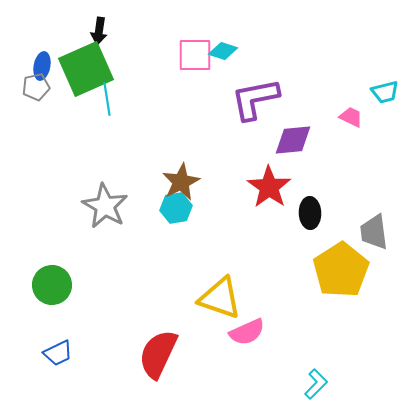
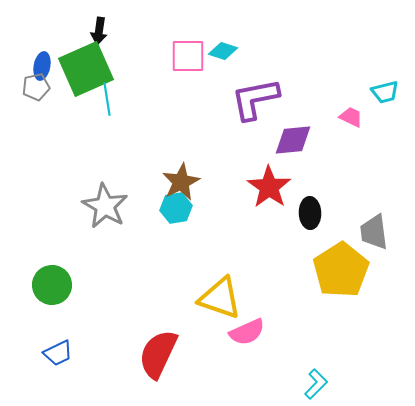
pink square: moved 7 px left, 1 px down
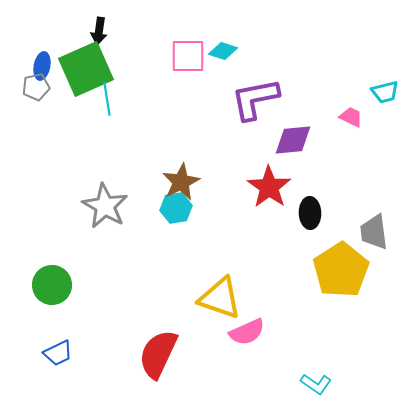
cyan L-shape: rotated 80 degrees clockwise
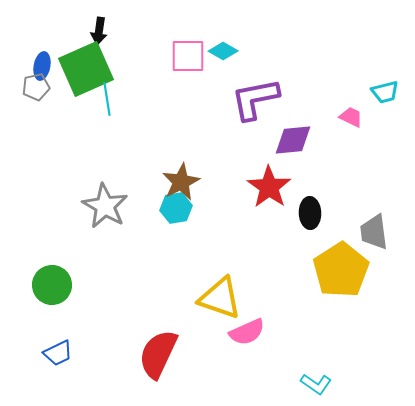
cyan diamond: rotated 12 degrees clockwise
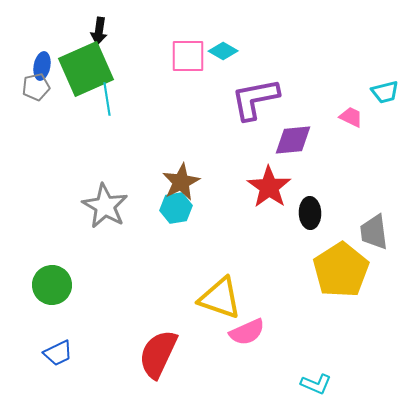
cyan L-shape: rotated 12 degrees counterclockwise
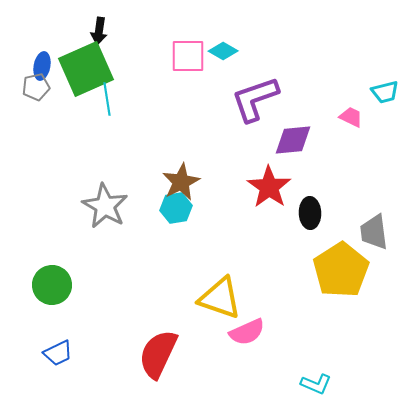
purple L-shape: rotated 8 degrees counterclockwise
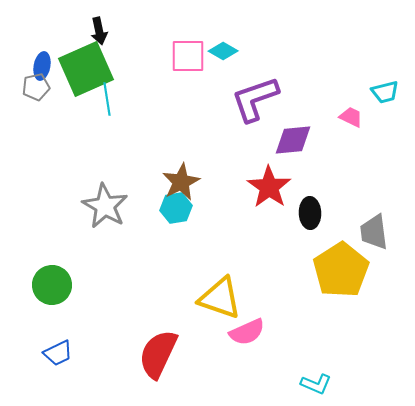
black arrow: rotated 20 degrees counterclockwise
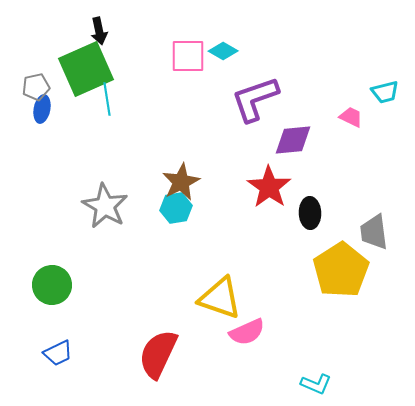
blue ellipse: moved 43 px down
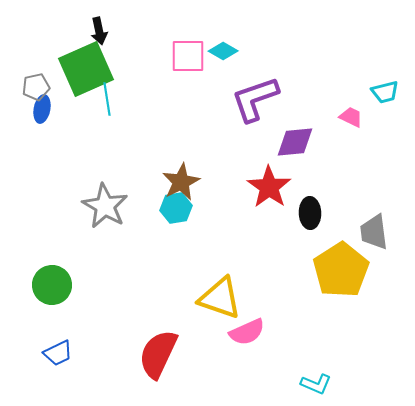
purple diamond: moved 2 px right, 2 px down
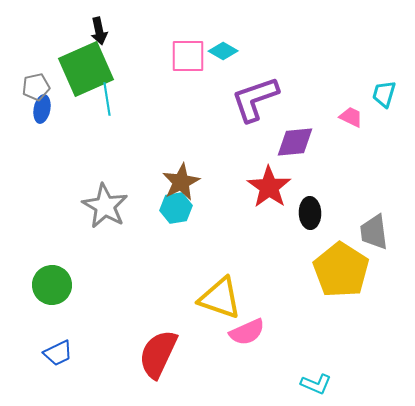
cyan trapezoid: moved 1 px left, 2 px down; rotated 120 degrees clockwise
yellow pentagon: rotated 6 degrees counterclockwise
